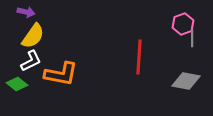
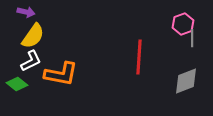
gray diamond: rotated 32 degrees counterclockwise
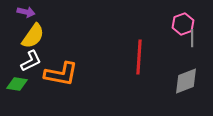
green diamond: rotated 30 degrees counterclockwise
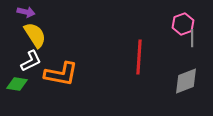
yellow semicircle: moved 2 px right, 1 px up; rotated 68 degrees counterclockwise
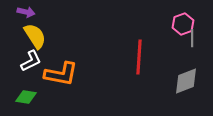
yellow semicircle: moved 1 px down
green diamond: moved 9 px right, 13 px down
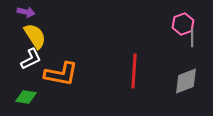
red line: moved 5 px left, 14 px down
white L-shape: moved 2 px up
